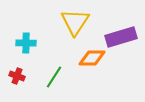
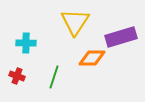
green line: rotated 15 degrees counterclockwise
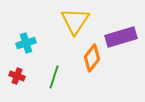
yellow triangle: moved 1 px up
cyan cross: rotated 18 degrees counterclockwise
orange diamond: rotated 52 degrees counterclockwise
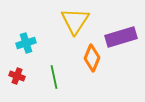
orange diamond: rotated 16 degrees counterclockwise
green line: rotated 30 degrees counterclockwise
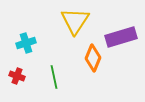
orange diamond: moved 1 px right
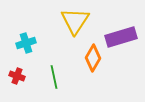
orange diamond: rotated 8 degrees clockwise
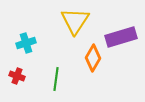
green line: moved 2 px right, 2 px down; rotated 20 degrees clockwise
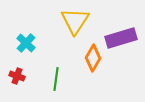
purple rectangle: moved 1 px down
cyan cross: rotated 30 degrees counterclockwise
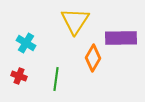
purple rectangle: rotated 16 degrees clockwise
cyan cross: rotated 12 degrees counterclockwise
red cross: moved 2 px right
